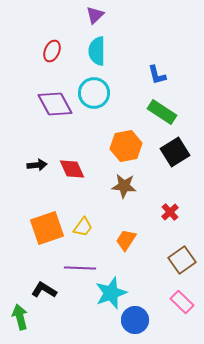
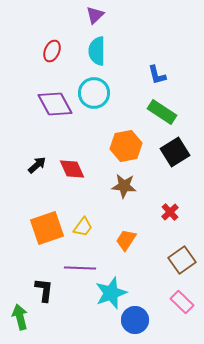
black arrow: rotated 36 degrees counterclockwise
black L-shape: rotated 65 degrees clockwise
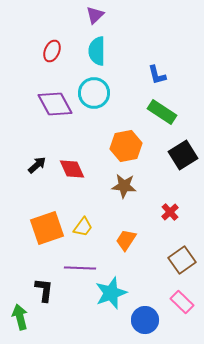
black square: moved 8 px right, 3 px down
blue circle: moved 10 px right
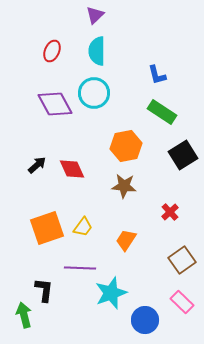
green arrow: moved 4 px right, 2 px up
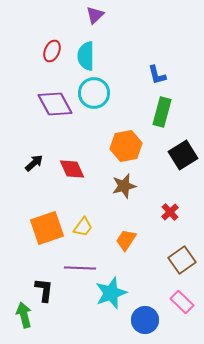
cyan semicircle: moved 11 px left, 5 px down
green rectangle: rotated 72 degrees clockwise
black arrow: moved 3 px left, 2 px up
brown star: rotated 20 degrees counterclockwise
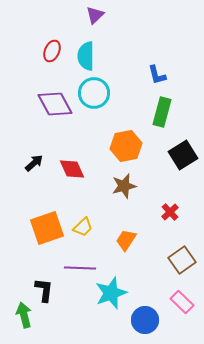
yellow trapezoid: rotated 10 degrees clockwise
